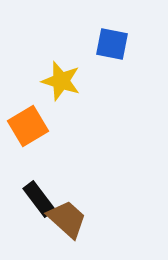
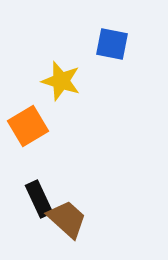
black rectangle: rotated 12 degrees clockwise
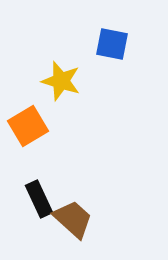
brown trapezoid: moved 6 px right
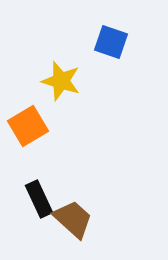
blue square: moved 1 px left, 2 px up; rotated 8 degrees clockwise
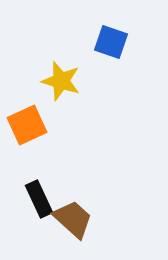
orange square: moved 1 px left, 1 px up; rotated 6 degrees clockwise
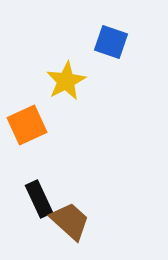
yellow star: moved 5 px right; rotated 27 degrees clockwise
brown trapezoid: moved 3 px left, 2 px down
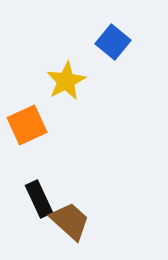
blue square: moved 2 px right; rotated 20 degrees clockwise
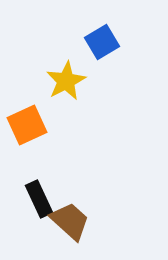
blue square: moved 11 px left; rotated 20 degrees clockwise
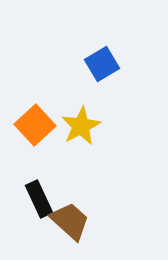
blue square: moved 22 px down
yellow star: moved 15 px right, 45 px down
orange square: moved 8 px right; rotated 18 degrees counterclockwise
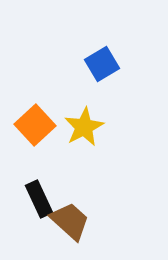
yellow star: moved 3 px right, 1 px down
